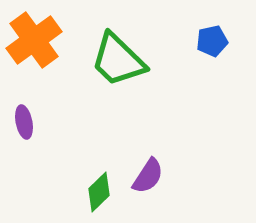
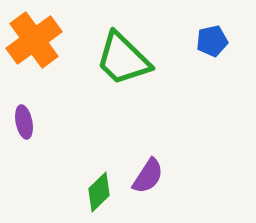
green trapezoid: moved 5 px right, 1 px up
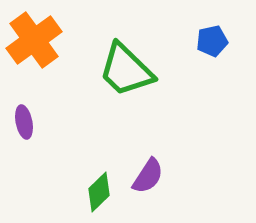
green trapezoid: moved 3 px right, 11 px down
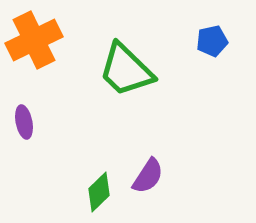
orange cross: rotated 10 degrees clockwise
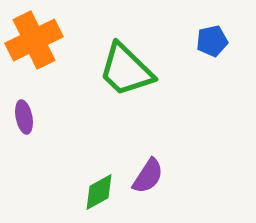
purple ellipse: moved 5 px up
green diamond: rotated 15 degrees clockwise
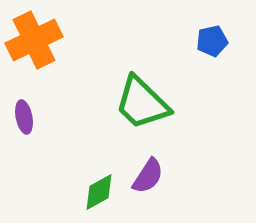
green trapezoid: moved 16 px right, 33 px down
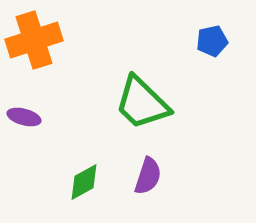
orange cross: rotated 8 degrees clockwise
purple ellipse: rotated 64 degrees counterclockwise
purple semicircle: rotated 15 degrees counterclockwise
green diamond: moved 15 px left, 10 px up
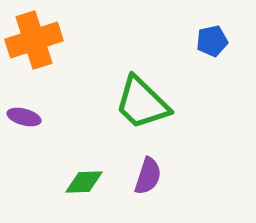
green diamond: rotated 27 degrees clockwise
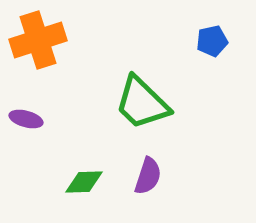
orange cross: moved 4 px right
purple ellipse: moved 2 px right, 2 px down
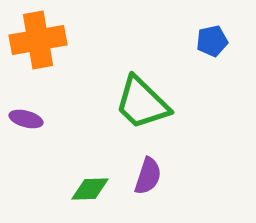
orange cross: rotated 8 degrees clockwise
green diamond: moved 6 px right, 7 px down
